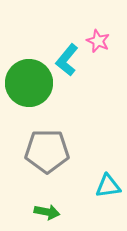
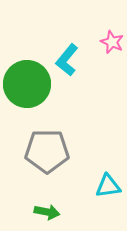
pink star: moved 14 px right, 1 px down
green circle: moved 2 px left, 1 px down
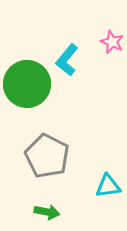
gray pentagon: moved 5 px down; rotated 27 degrees clockwise
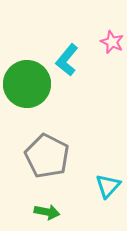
cyan triangle: rotated 40 degrees counterclockwise
